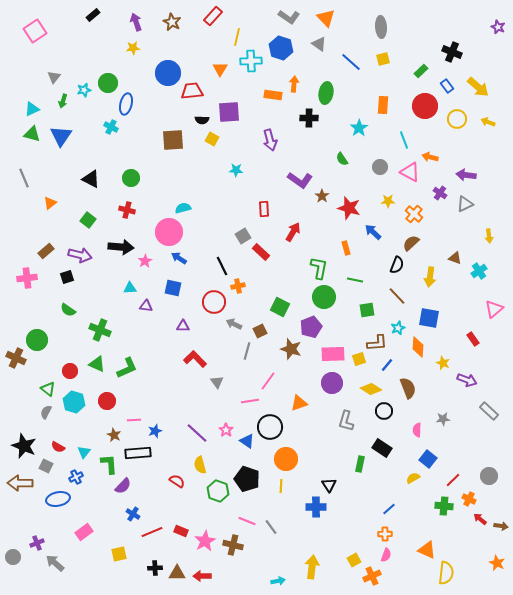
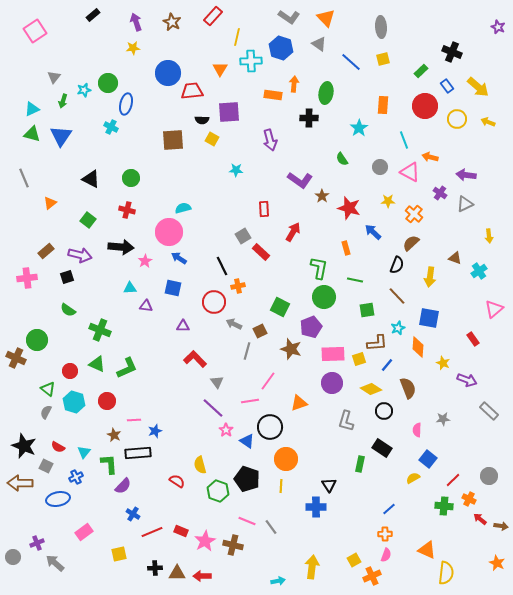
purple line at (197, 433): moved 16 px right, 25 px up
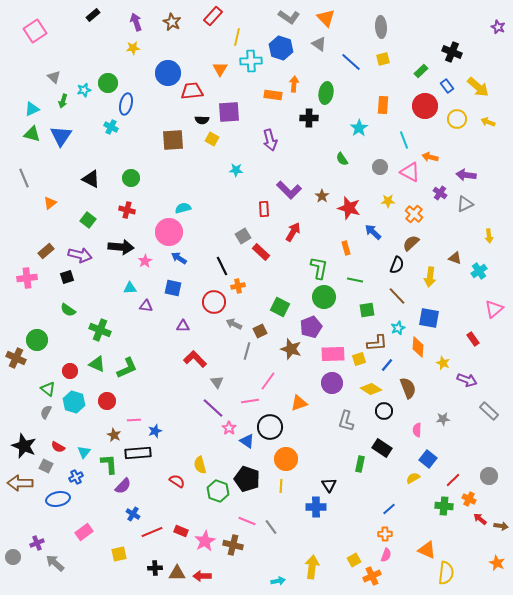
gray triangle at (54, 77): rotated 24 degrees counterclockwise
purple L-shape at (300, 180): moved 11 px left, 10 px down; rotated 10 degrees clockwise
pink star at (226, 430): moved 3 px right, 2 px up
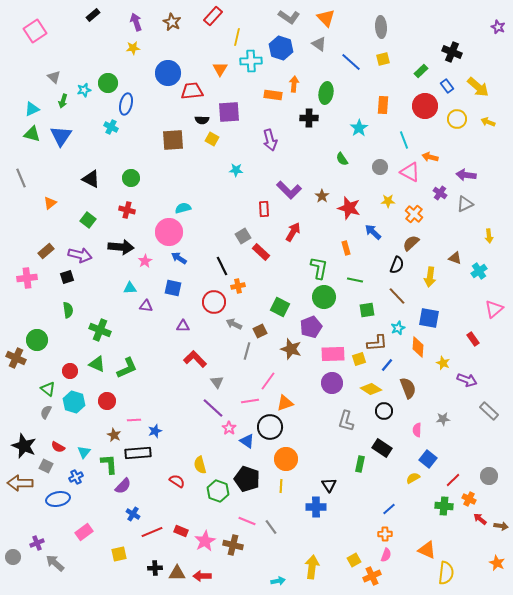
gray line at (24, 178): moved 3 px left
green semicircle at (68, 310): rotated 133 degrees counterclockwise
orange triangle at (299, 403): moved 14 px left
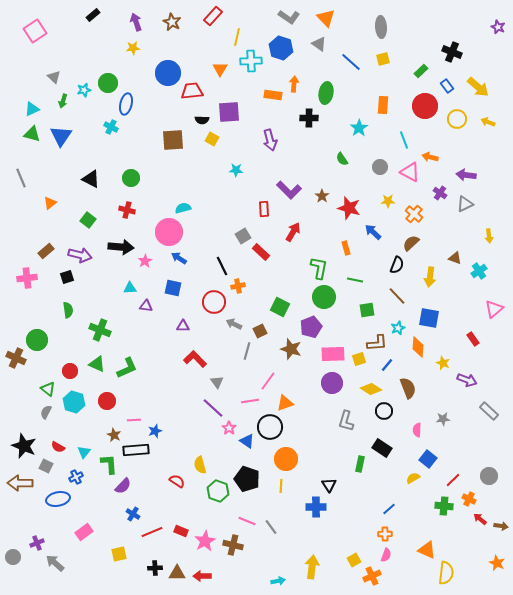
black rectangle at (138, 453): moved 2 px left, 3 px up
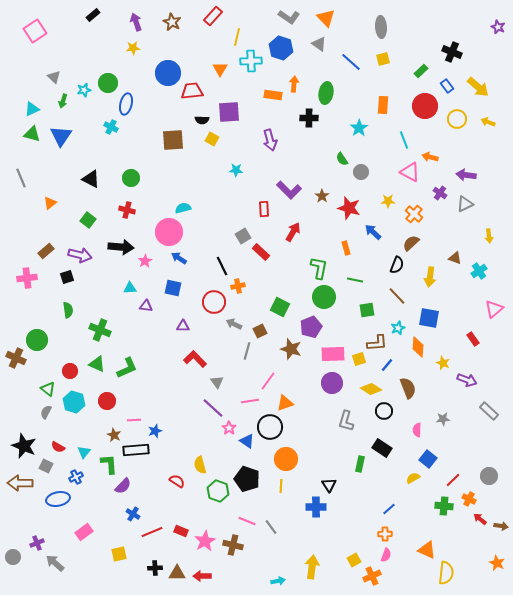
gray circle at (380, 167): moved 19 px left, 5 px down
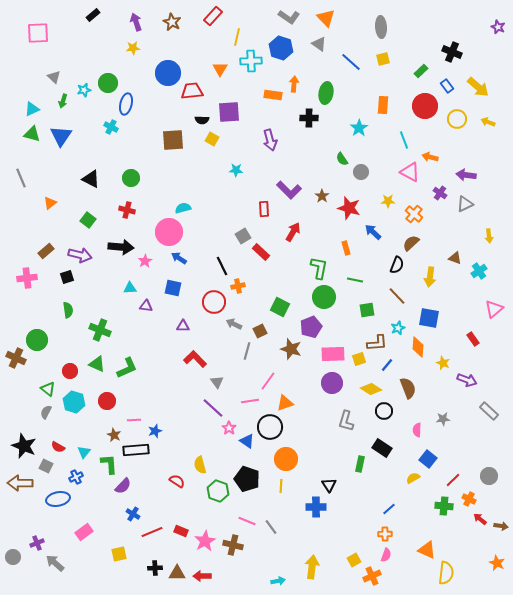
pink square at (35, 31): moved 3 px right, 2 px down; rotated 30 degrees clockwise
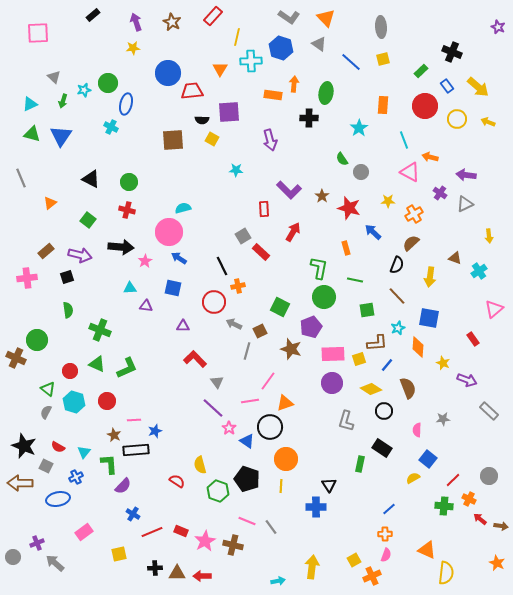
cyan triangle at (32, 109): moved 2 px left, 5 px up
green circle at (131, 178): moved 2 px left, 4 px down
orange cross at (414, 214): rotated 18 degrees clockwise
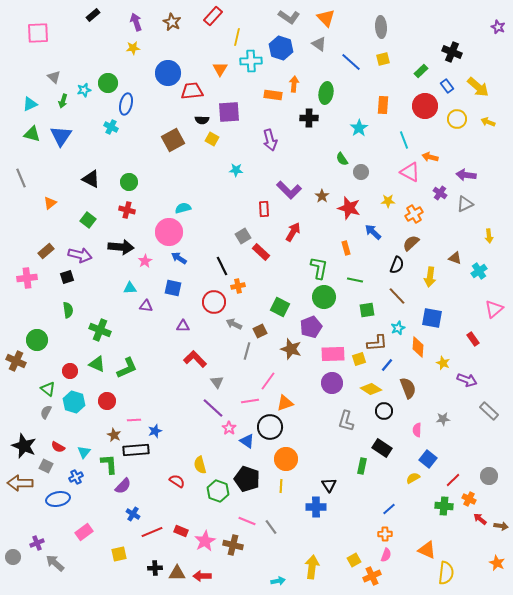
brown square at (173, 140): rotated 25 degrees counterclockwise
blue square at (429, 318): moved 3 px right
brown cross at (16, 358): moved 3 px down
green rectangle at (360, 464): moved 2 px right, 2 px down
